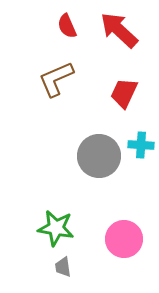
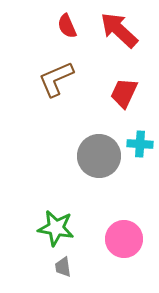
cyan cross: moved 1 px left, 1 px up
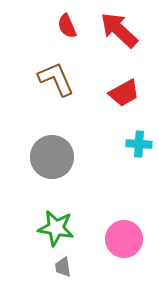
brown L-shape: rotated 90 degrees clockwise
red trapezoid: rotated 144 degrees counterclockwise
cyan cross: moved 1 px left
gray circle: moved 47 px left, 1 px down
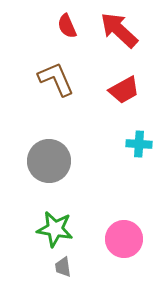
red trapezoid: moved 3 px up
gray circle: moved 3 px left, 4 px down
green star: moved 1 px left, 1 px down
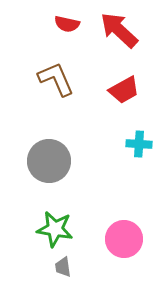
red semicircle: moved 2 px up; rotated 55 degrees counterclockwise
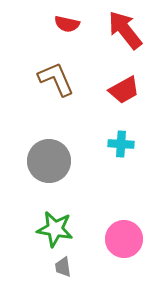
red arrow: moved 6 px right; rotated 9 degrees clockwise
cyan cross: moved 18 px left
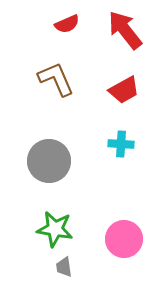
red semicircle: rotated 35 degrees counterclockwise
gray trapezoid: moved 1 px right
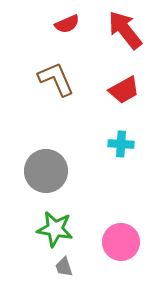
gray circle: moved 3 px left, 10 px down
pink circle: moved 3 px left, 3 px down
gray trapezoid: rotated 10 degrees counterclockwise
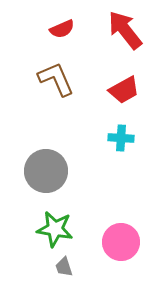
red semicircle: moved 5 px left, 5 px down
cyan cross: moved 6 px up
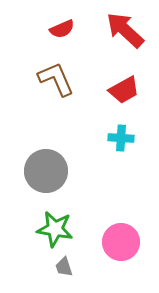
red arrow: rotated 9 degrees counterclockwise
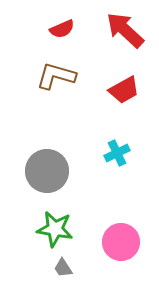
brown L-shape: moved 3 px up; rotated 51 degrees counterclockwise
cyan cross: moved 4 px left, 15 px down; rotated 30 degrees counterclockwise
gray circle: moved 1 px right
gray trapezoid: moved 1 px left, 1 px down; rotated 15 degrees counterclockwise
